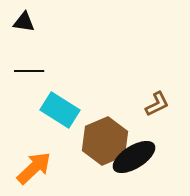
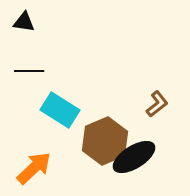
brown L-shape: rotated 12 degrees counterclockwise
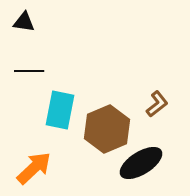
cyan rectangle: rotated 69 degrees clockwise
brown hexagon: moved 2 px right, 12 px up
black ellipse: moved 7 px right, 6 px down
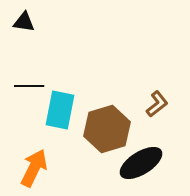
black line: moved 15 px down
brown hexagon: rotated 6 degrees clockwise
orange arrow: rotated 21 degrees counterclockwise
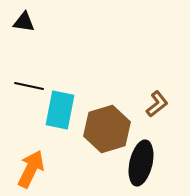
black line: rotated 12 degrees clockwise
black ellipse: rotated 45 degrees counterclockwise
orange arrow: moved 3 px left, 1 px down
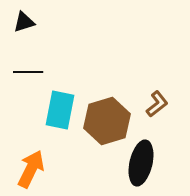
black triangle: rotated 25 degrees counterclockwise
black line: moved 1 px left, 14 px up; rotated 12 degrees counterclockwise
brown hexagon: moved 8 px up
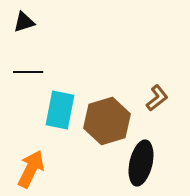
brown L-shape: moved 6 px up
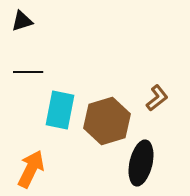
black triangle: moved 2 px left, 1 px up
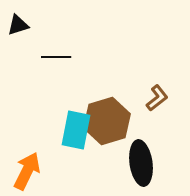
black triangle: moved 4 px left, 4 px down
black line: moved 28 px right, 15 px up
cyan rectangle: moved 16 px right, 20 px down
black ellipse: rotated 21 degrees counterclockwise
orange arrow: moved 4 px left, 2 px down
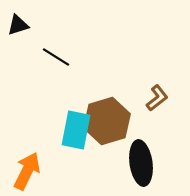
black line: rotated 32 degrees clockwise
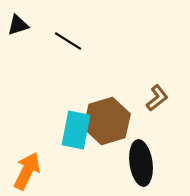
black line: moved 12 px right, 16 px up
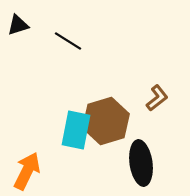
brown hexagon: moved 1 px left
